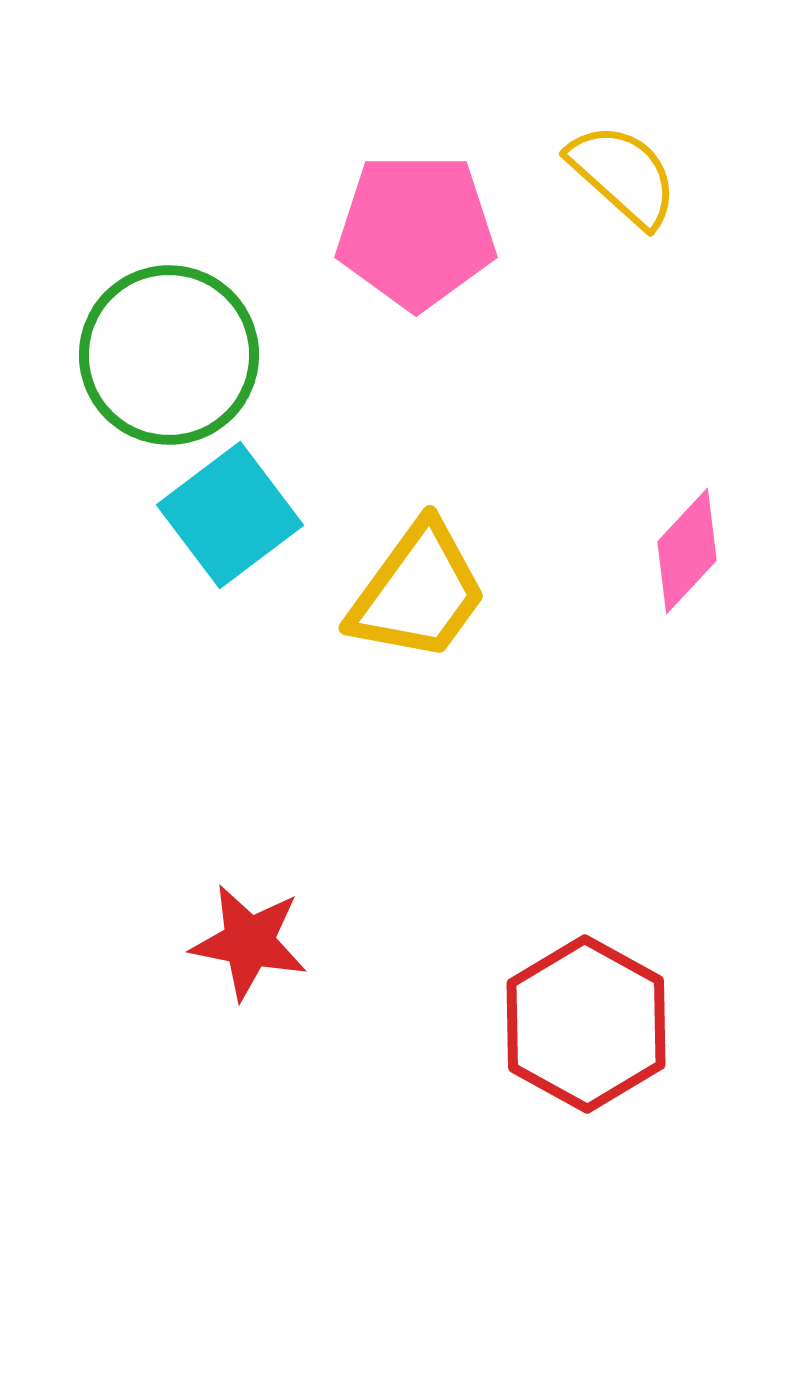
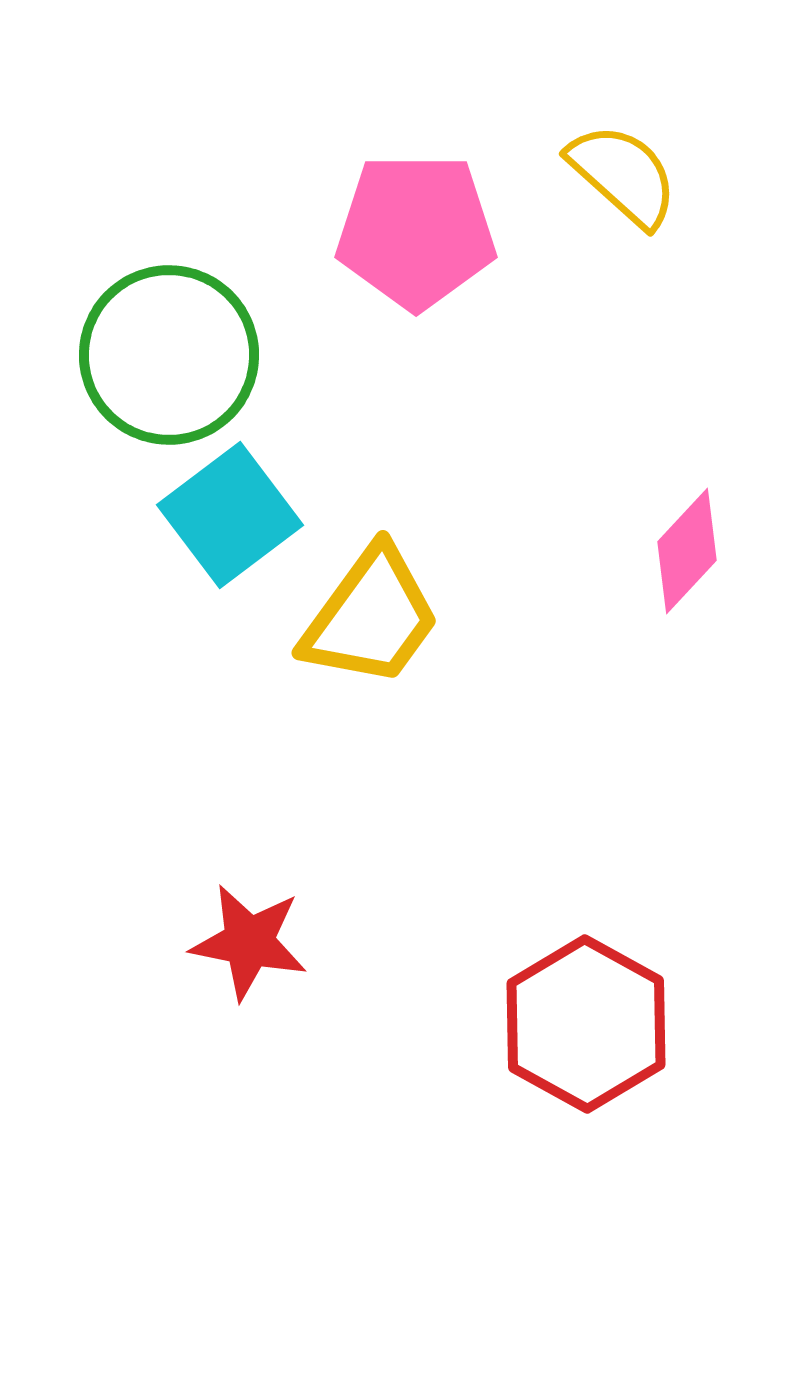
yellow trapezoid: moved 47 px left, 25 px down
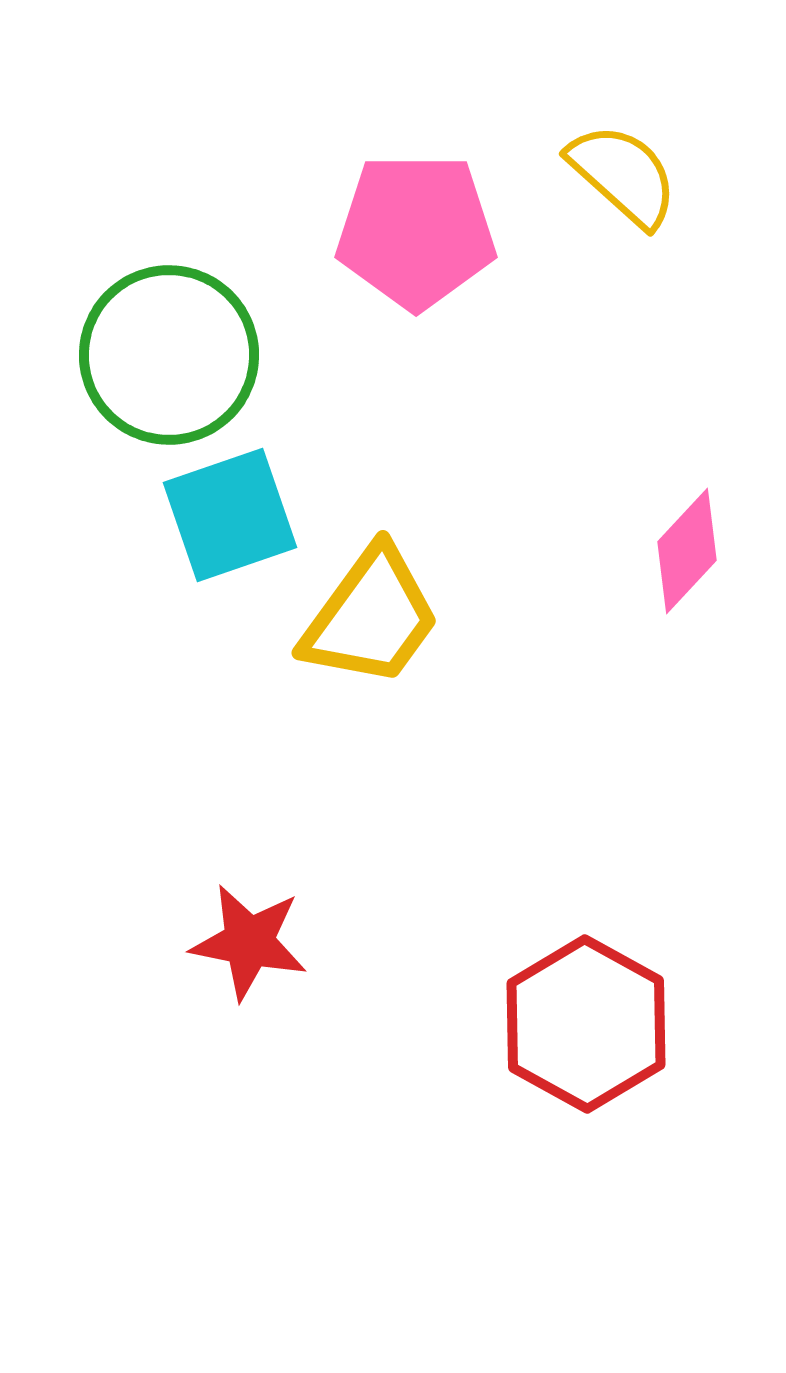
cyan square: rotated 18 degrees clockwise
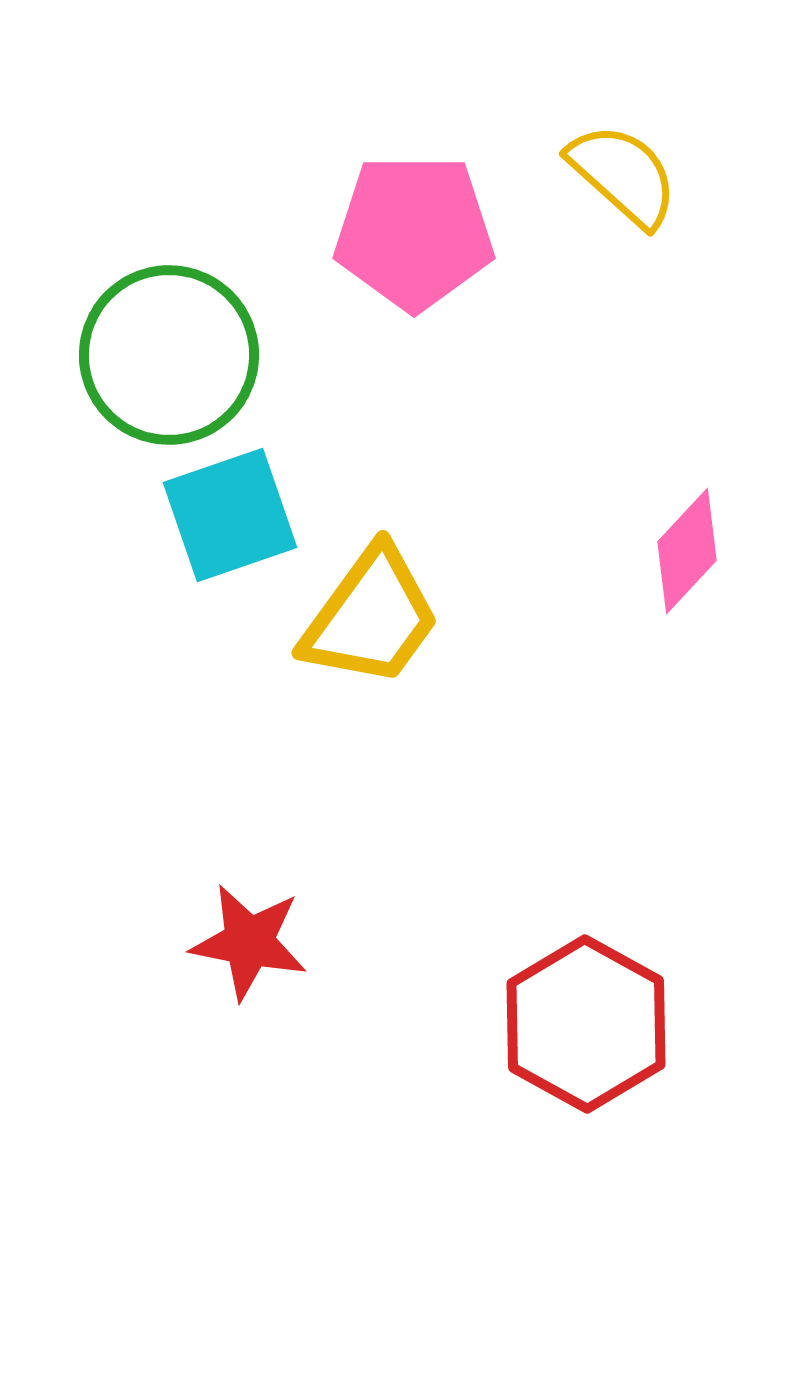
pink pentagon: moved 2 px left, 1 px down
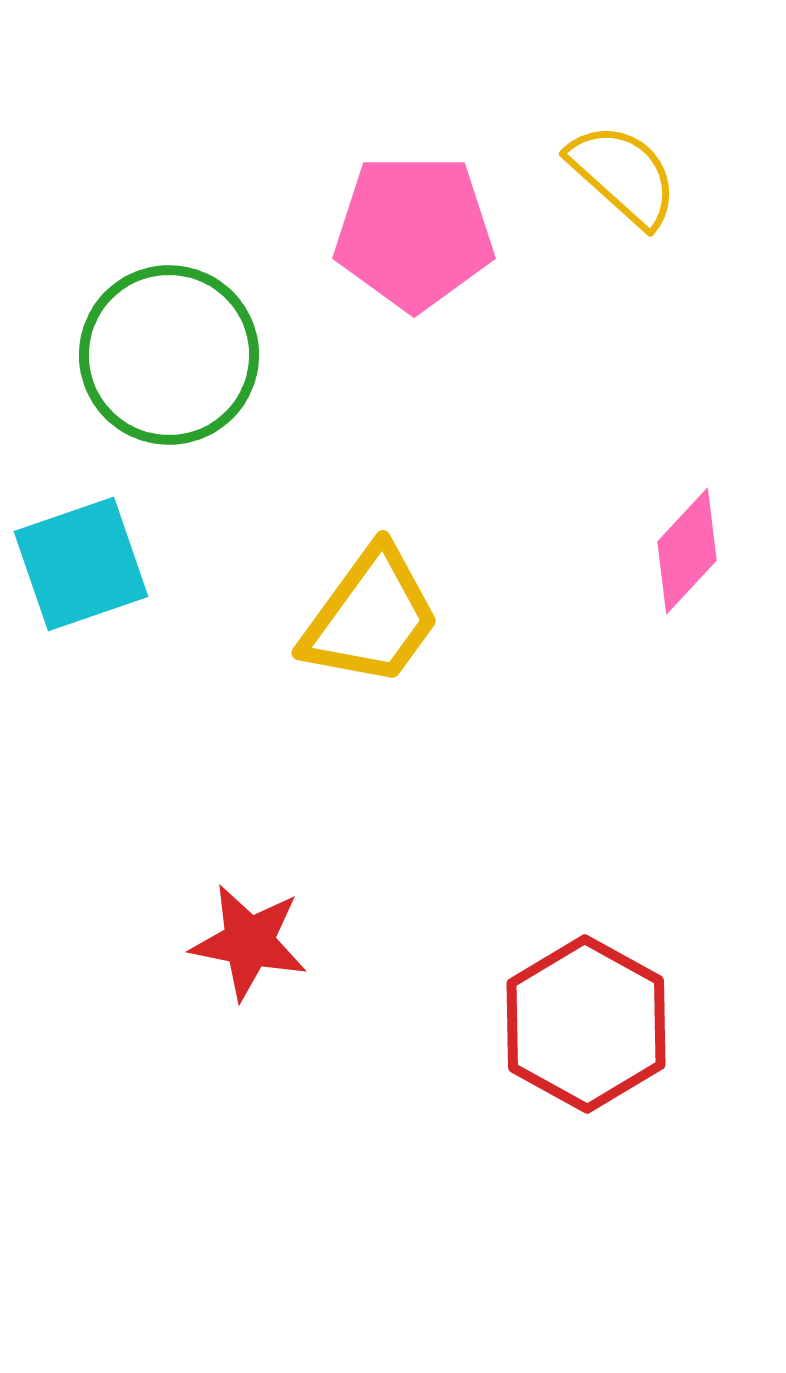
cyan square: moved 149 px left, 49 px down
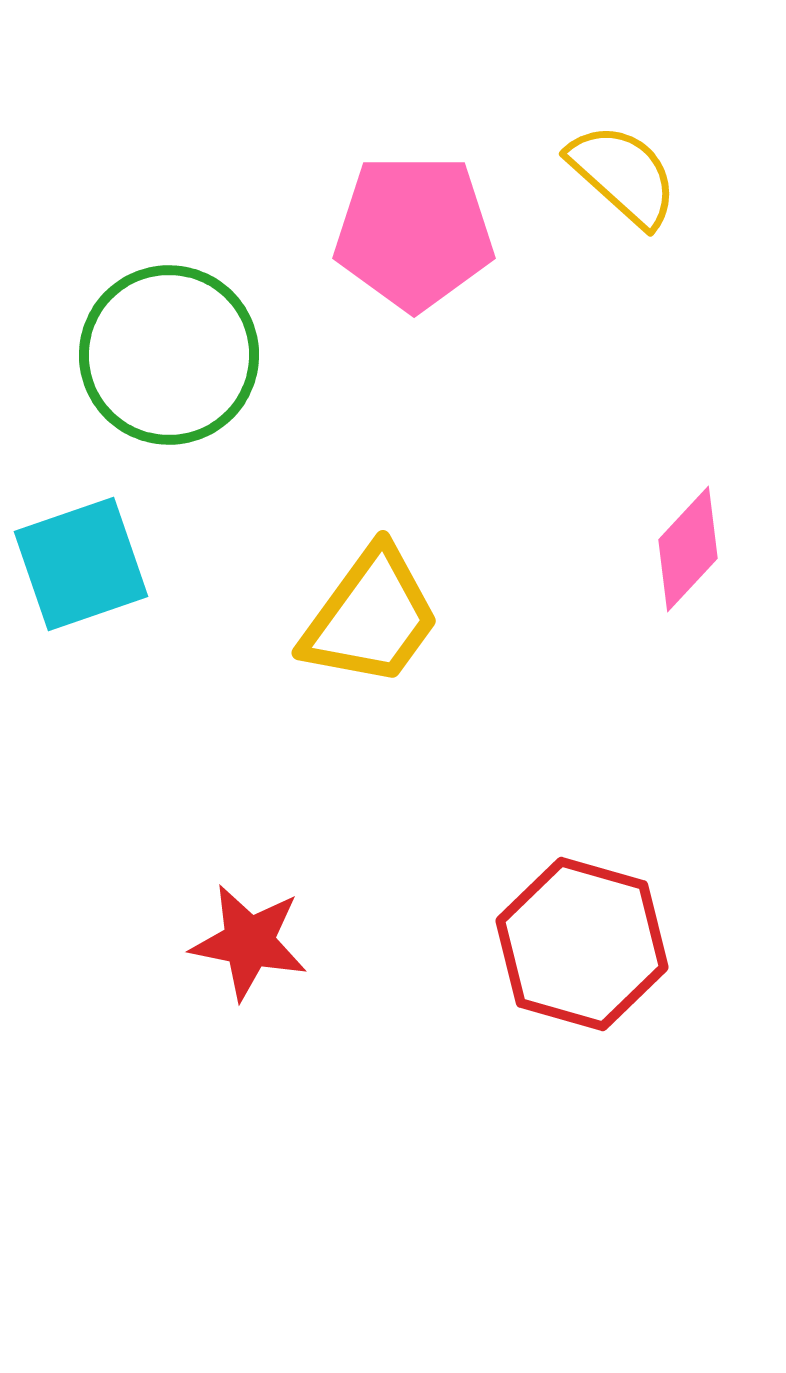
pink diamond: moved 1 px right, 2 px up
red hexagon: moved 4 px left, 80 px up; rotated 13 degrees counterclockwise
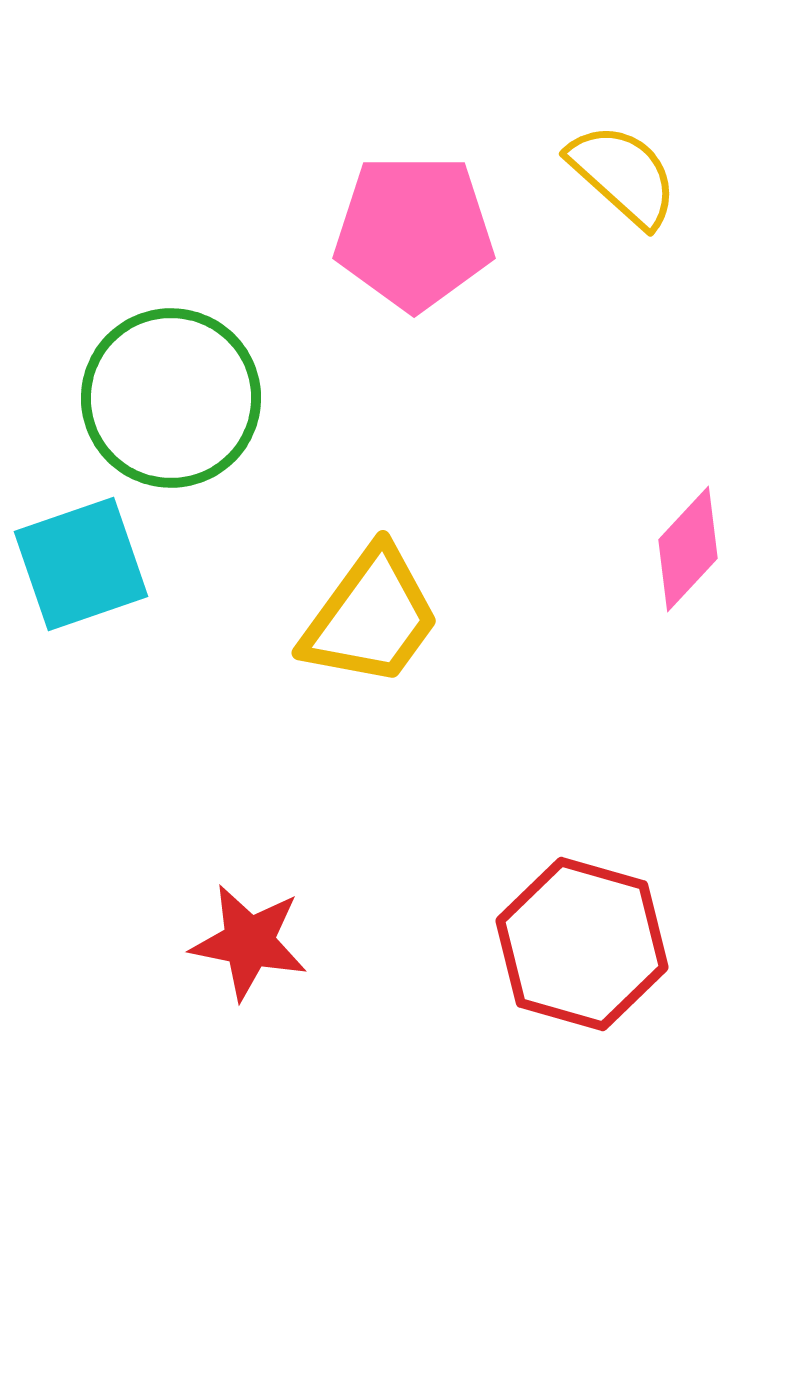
green circle: moved 2 px right, 43 px down
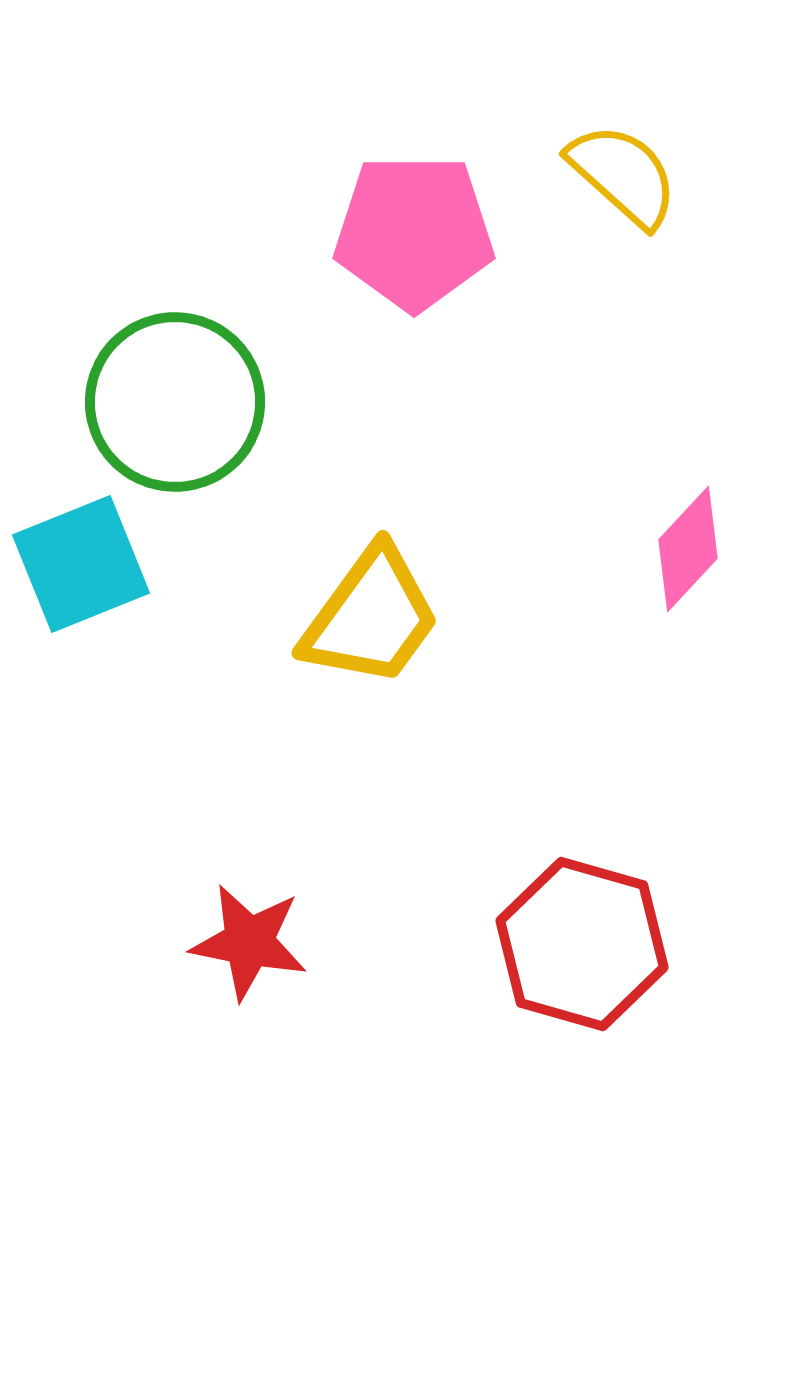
green circle: moved 4 px right, 4 px down
cyan square: rotated 3 degrees counterclockwise
